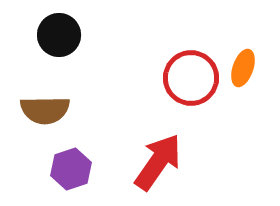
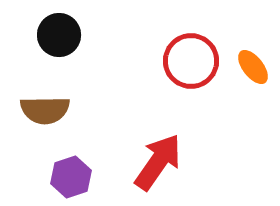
orange ellipse: moved 10 px right, 1 px up; rotated 57 degrees counterclockwise
red circle: moved 17 px up
purple hexagon: moved 8 px down
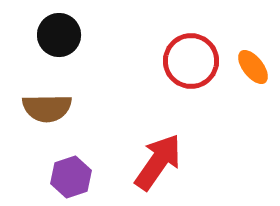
brown semicircle: moved 2 px right, 2 px up
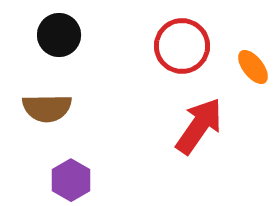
red circle: moved 9 px left, 15 px up
red arrow: moved 41 px right, 36 px up
purple hexagon: moved 3 px down; rotated 12 degrees counterclockwise
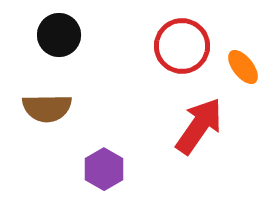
orange ellipse: moved 10 px left
purple hexagon: moved 33 px right, 11 px up
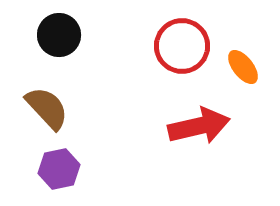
brown semicircle: rotated 132 degrees counterclockwise
red arrow: rotated 42 degrees clockwise
purple hexagon: moved 45 px left; rotated 18 degrees clockwise
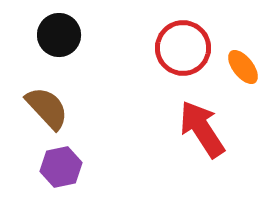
red circle: moved 1 px right, 2 px down
red arrow: moved 3 px right, 3 px down; rotated 110 degrees counterclockwise
purple hexagon: moved 2 px right, 2 px up
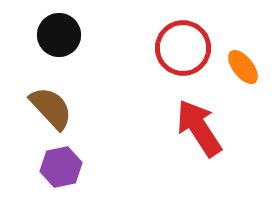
brown semicircle: moved 4 px right
red arrow: moved 3 px left, 1 px up
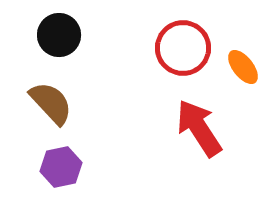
brown semicircle: moved 5 px up
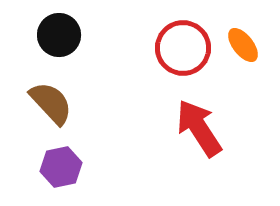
orange ellipse: moved 22 px up
